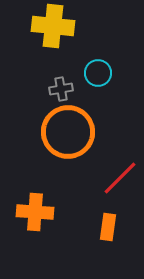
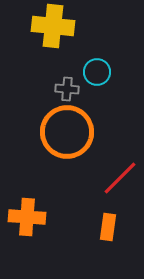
cyan circle: moved 1 px left, 1 px up
gray cross: moved 6 px right; rotated 15 degrees clockwise
orange circle: moved 1 px left
orange cross: moved 8 px left, 5 px down
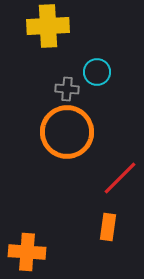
yellow cross: moved 5 px left; rotated 9 degrees counterclockwise
orange cross: moved 35 px down
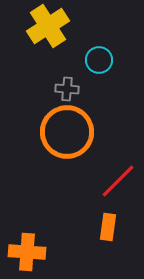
yellow cross: rotated 30 degrees counterclockwise
cyan circle: moved 2 px right, 12 px up
red line: moved 2 px left, 3 px down
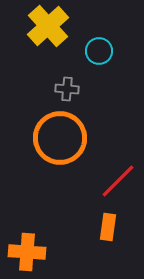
yellow cross: rotated 9 degrees counterclockwise
cyan circle: moved 9 px up
orange circle: moved 7 px left, 6 px down
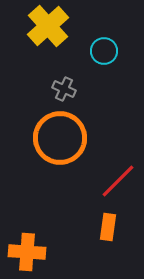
cyan circle: moved 5 px right
gray cross: moved 3 px left; rotated 20 degrees clockwise
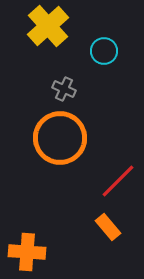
orange rectangle: rotated 48 degrees counterclockwise
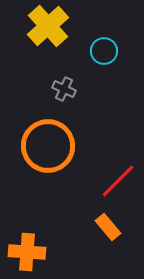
orange circle: moved 12 px left, 8 px down
